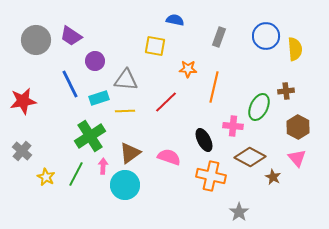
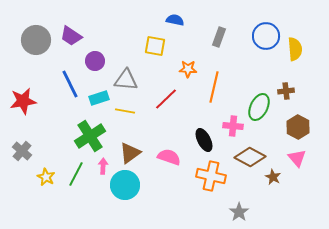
red line: moved 3 px up
yellow line: rotated 12 degrees clockwise
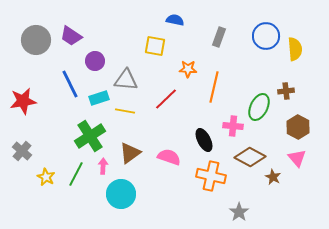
cyan circle: moved 4 px left, 9 px down
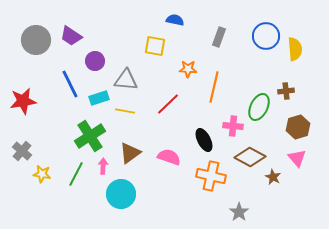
red line: moved 2 px right, 5 px down
brown hexagon: rotated 15 degrees clockwise
yellow star: moved 4 px left, 3 px up; rotated 18 degrees counterclockwise
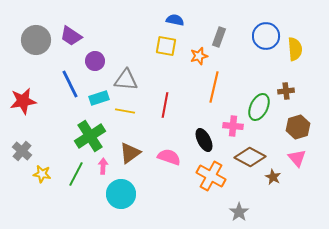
yellow square: moved 11 px right
orange star: moved 11 px right, 13 px up; rotated 18 degrees counterclockwise
red line: moved 3 px left, 1 px down; rotated 35 degrees counterclockwise
orange cross: rotated 16 degrees clockwise
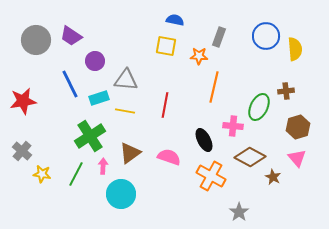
orange star: rotated 18 degrees clockwise
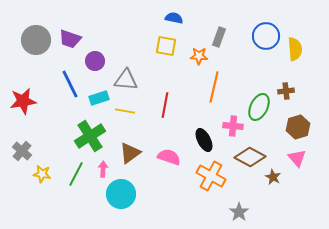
blue semicircle: moved 1 px left, 2 px up
purple trapezoid: moved 1 px left, 3 px down; rotated 15 degrees counterclockwise
pink arrow: moved 3 px down
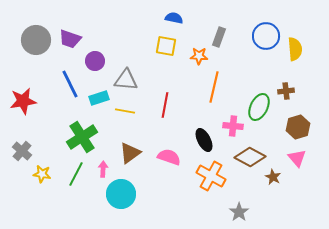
green cross: moved 8 px left, 1 px down
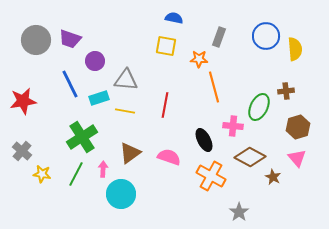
orange star: moved 3 px down
orange line: rotated 28 degrees counterclockwise
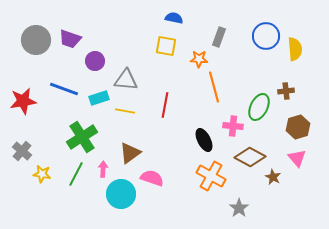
blue line: moved 6 px left, 5 px down; rotated 44 degrees counterclockwise
pink semicircle: moved 17 px left, 21 px down
gray star: moved 4 px up
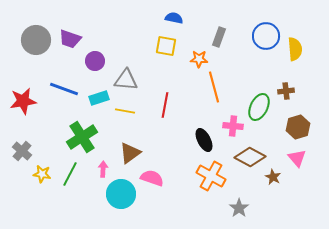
green line: moved 6 px left
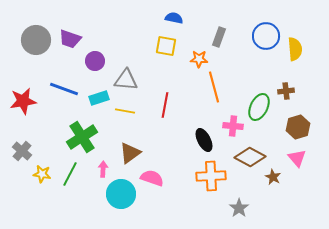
orange cross: rotated 32 degrees counterclockwise
